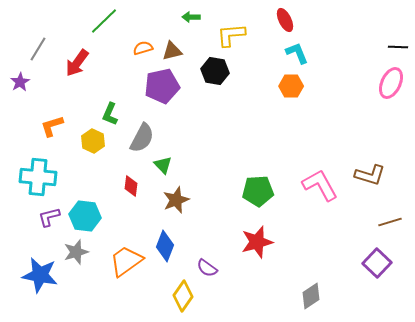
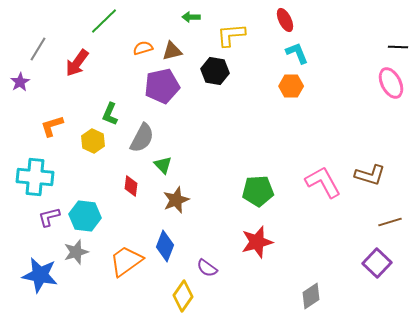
pink ellipse: rotated 52 degrees counterclockwise
cyan cross: moved 3 px left
pink L-shape: moved 3 px right, 3 px up
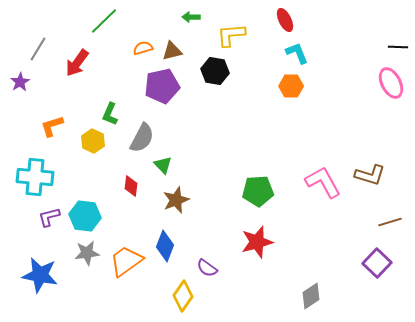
gray star: moved 11 px right, 1 px down; rotated 10 degrees clockwise
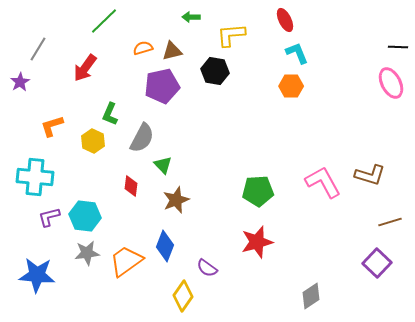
red arrow: moved 8 px right, 5 px down
blue star: moved 3 px left; rotated 6 degrees counterclockwise
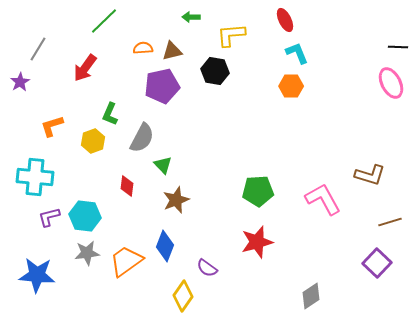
orange semicircle: rotated 12 degrees clockwise
yellow hexagon: rotated 15 degrees clockwise
pink L-shape: moved 17 px down
red diamond: moved 4 px left
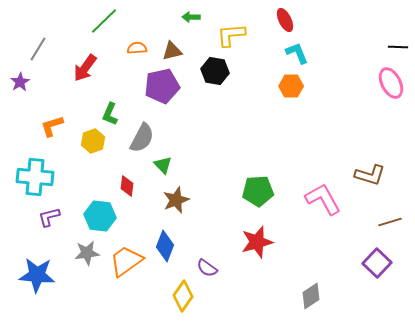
orange semicircle: moved 6 px left
cyan hexagon: moved 15 px right
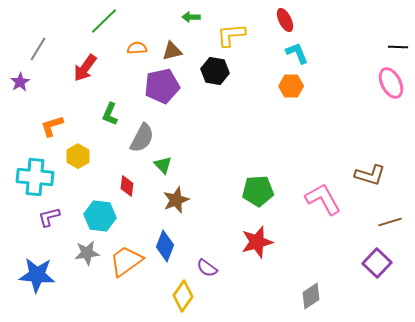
yellow hexagon: moved 15 px left, 15 px down; rotated 10 degrees counterclockwise
